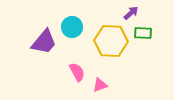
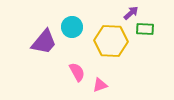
green rectangle: moved 2 px right, 4 px up
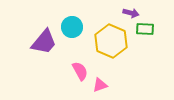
purple arrow: rotated 56 degrees clockwise
yellow hexagon: rotated 20 degrees clockwise
pink semicircle: moved 3 px right, 1 px up
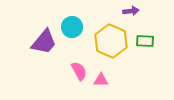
purple arrow: moved 2 px up; rotated 21 degrees counterclockwise
green rectangle: moved 12 px down
pink semicircle: moved 1 px left
pink triangle: moved 1 px right, 5 px up; rotated 21 degrees clockwise
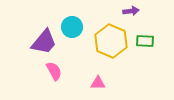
pink semicircle: moved 25 px left
pink triangle: moved 3 px left, 3 px down
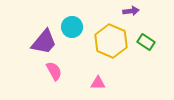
green rectangle: moved 1 px right, 1 px down; rotated 30 degrees clockwise
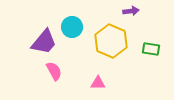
green rectangle: moved 5 px right, 7 px down; rotated 24 degrees counterclockwise
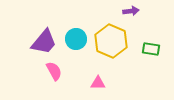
cyan circle: moved 4 px right, 12 px down
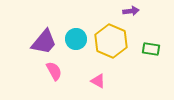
pink triangle: moved 2 px up; rotated 28 degrees clockwise
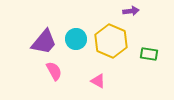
green rectangle: moved 2 px left, 5 px down
